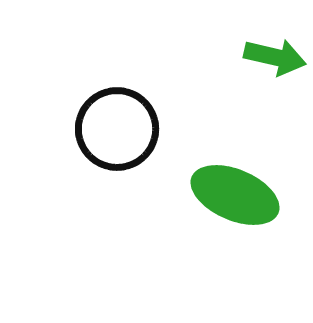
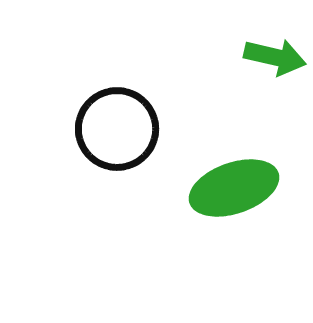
green ellipse: moved 1 px left, 7 px up; rotated 42 degrees counterclockwise
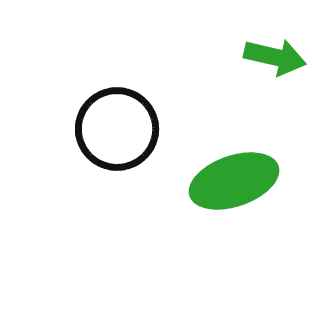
green ellipse: moved 7 px up
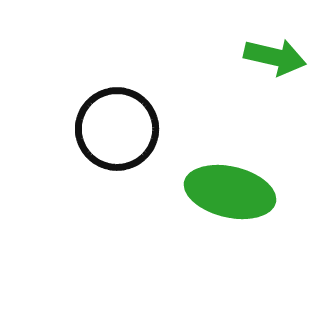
green ellipse: moved 4 px left, 11 px down; rotated 32 degrees clockwise
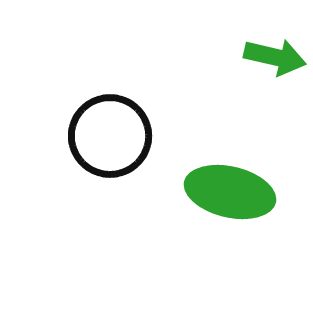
black circle: moved 7 px left, 7 px down
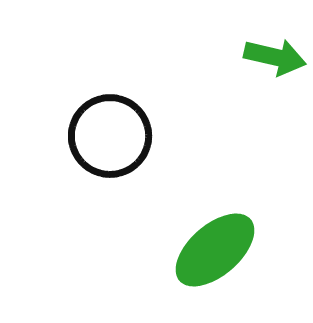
green ellipse: moved 15 px left, 58 px down; rotated 54 degrees counterclockwise
